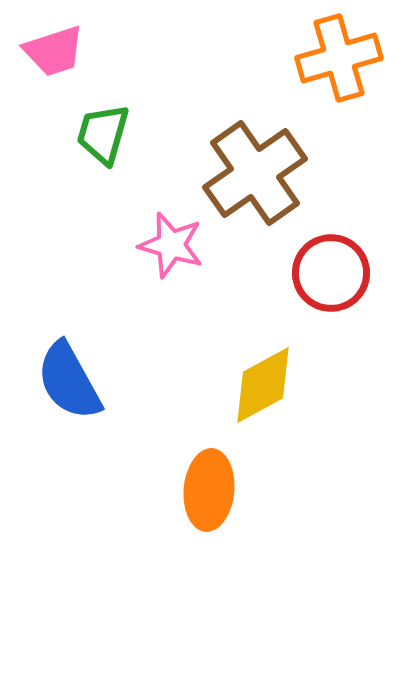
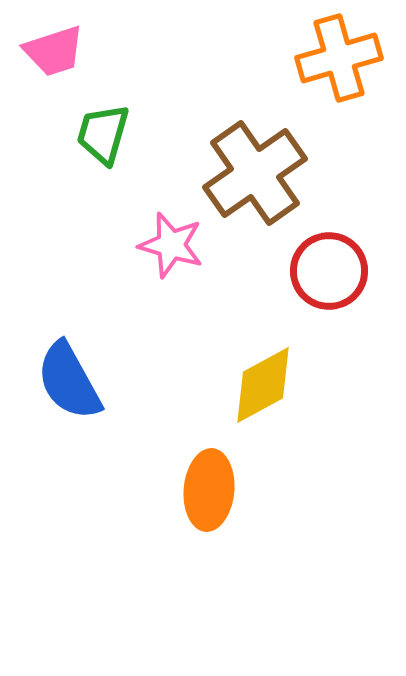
red circle: moved 2 px left, 2 px up
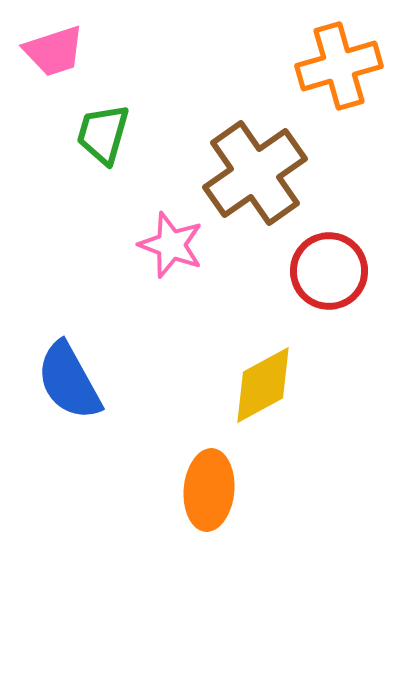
orange cross: moved 8 px down
pink star: rotated 4 degrees clockwise
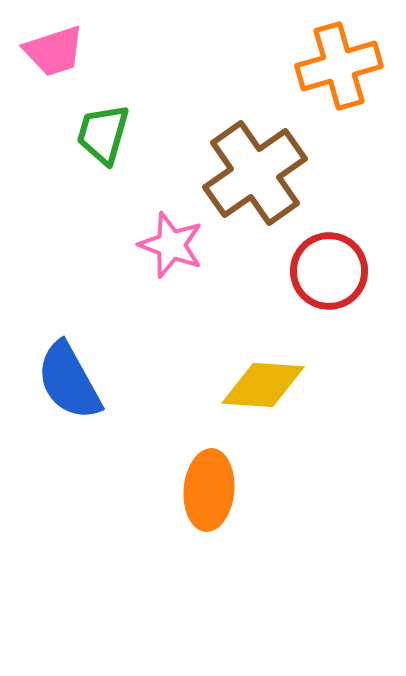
yellow diamond: rotated 32 degrees clockwise
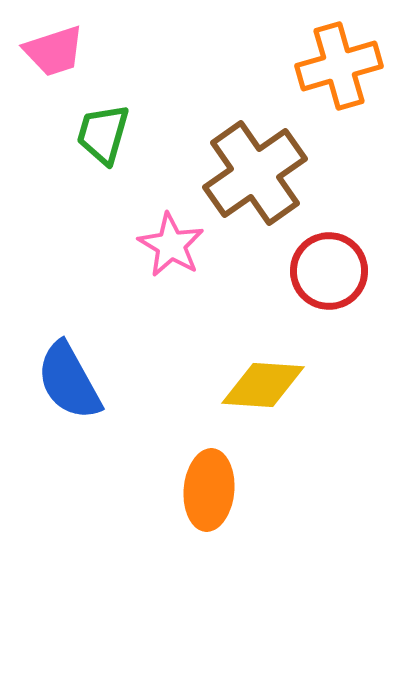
pink star: rotated 10 degrees clockwise
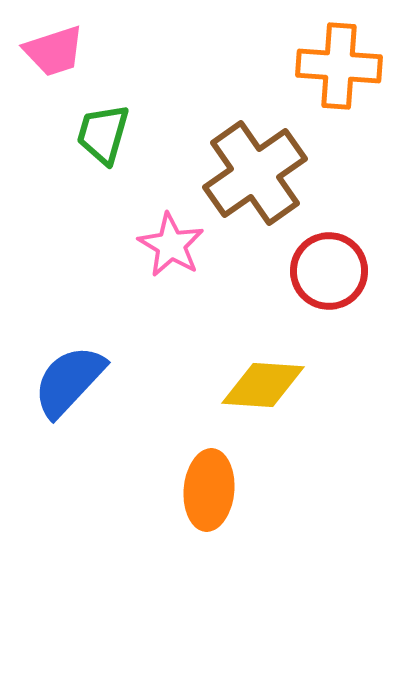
orange cross: rotated 20 degrees clockwise
blue semicircle: rotated 72 degrees clockwise
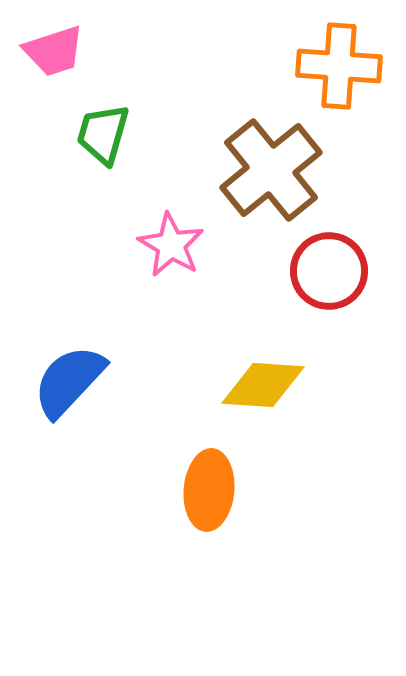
brown cross: moved 16 px right, 3 px up; rotated 4 degrees counterclockwise
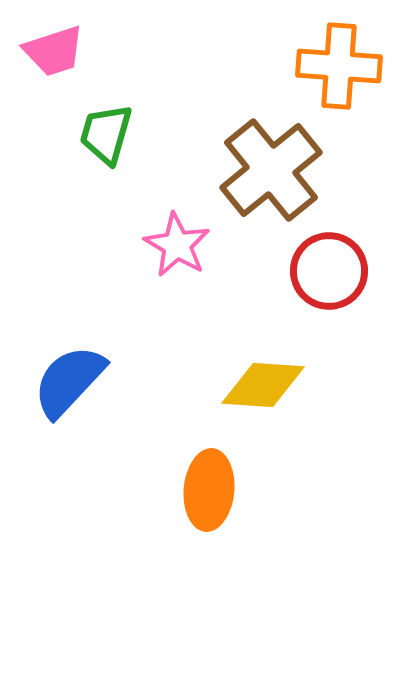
green trapezoid: moved 3 px right
pink star: moved 6 px right
